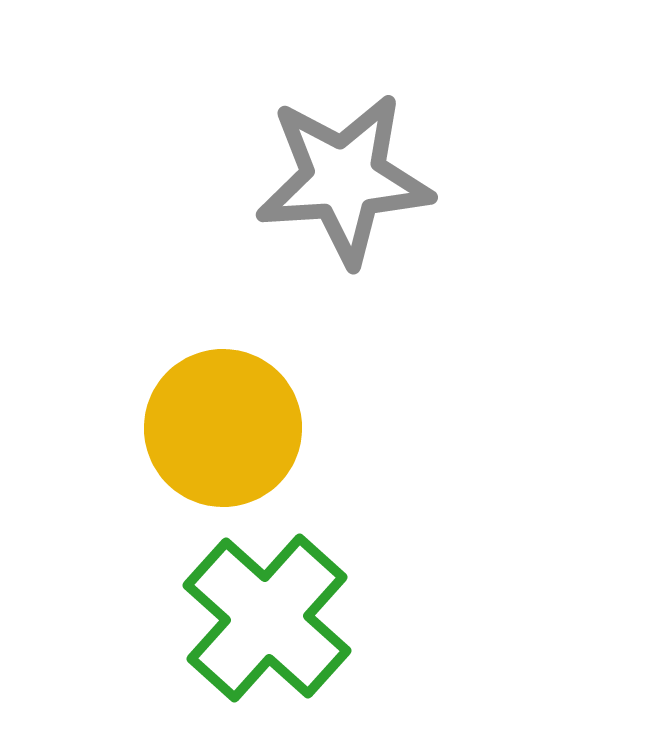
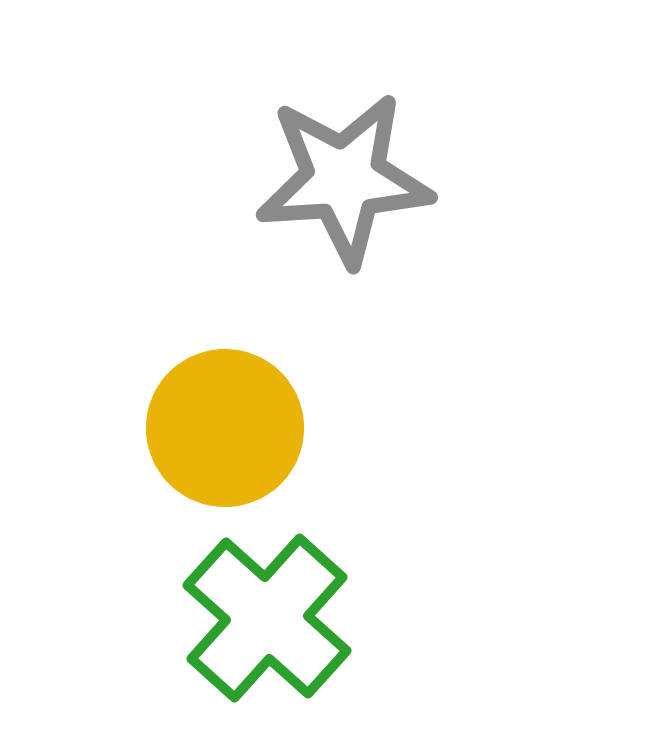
yellow circle: moved 2 px right
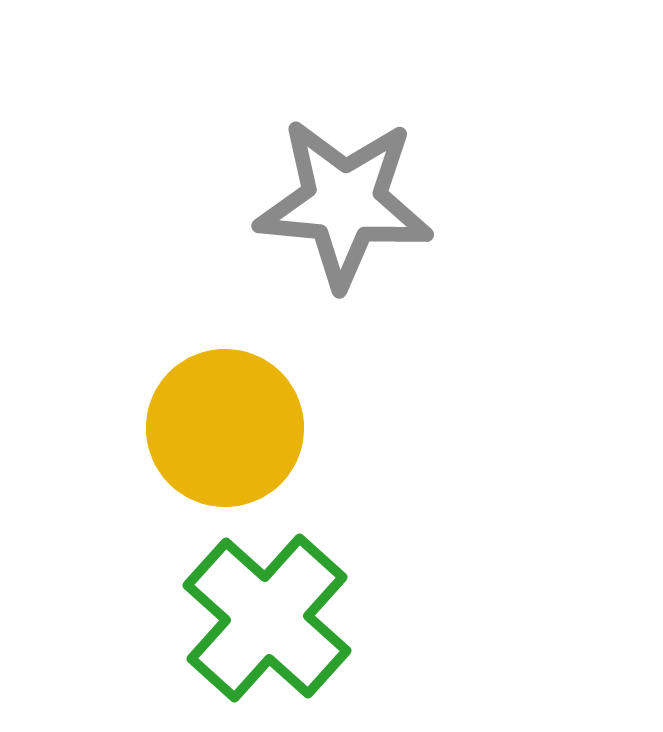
gray star: moved 24 px down; rotated 9 degrees clockwise
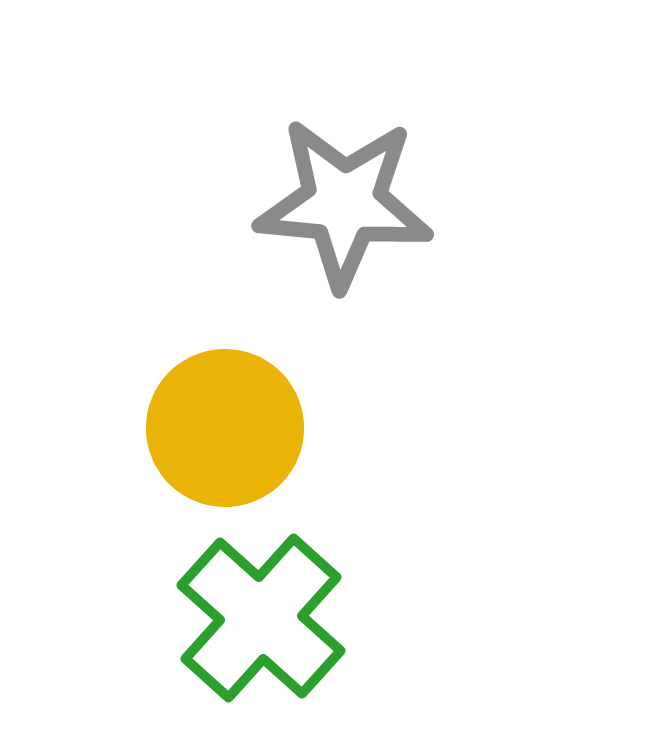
green cross: moved 6 px left
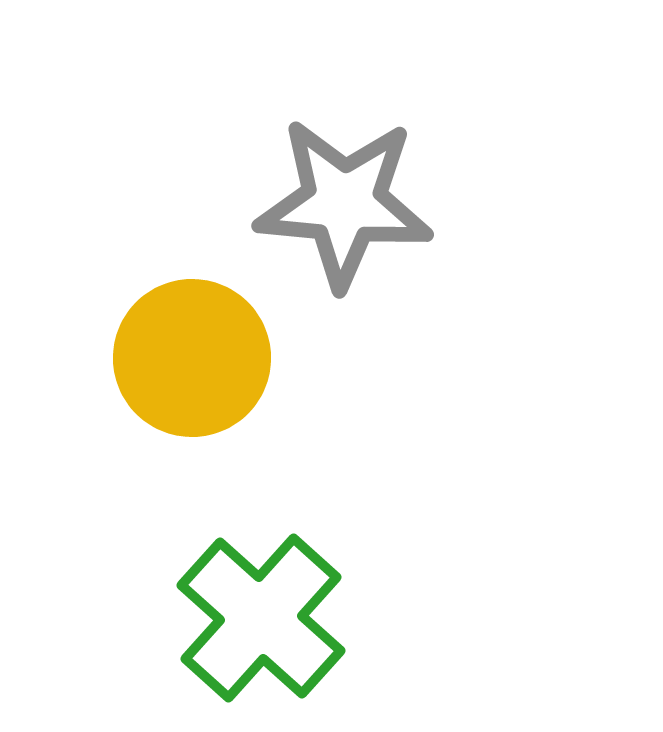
yellow circle: moved 33 px left, 70 px up
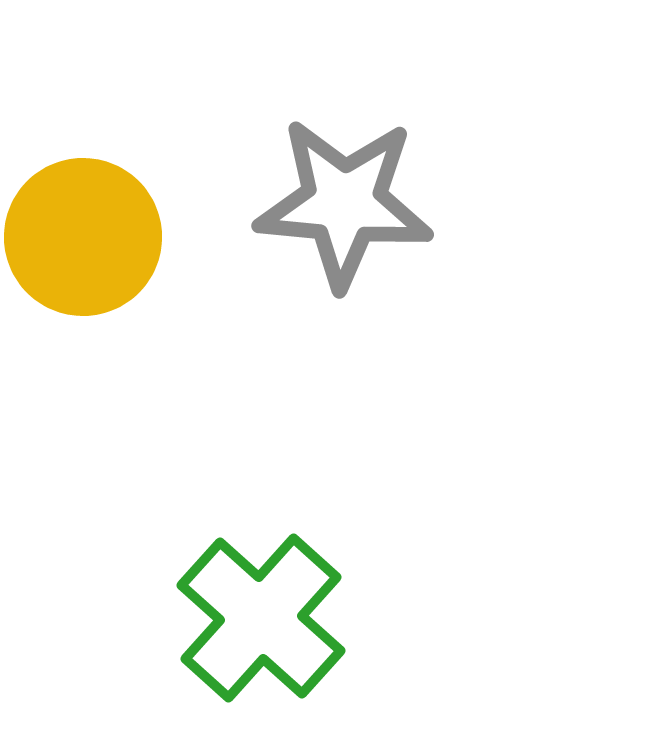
yellow circle: moved 109 px left, 121 px up
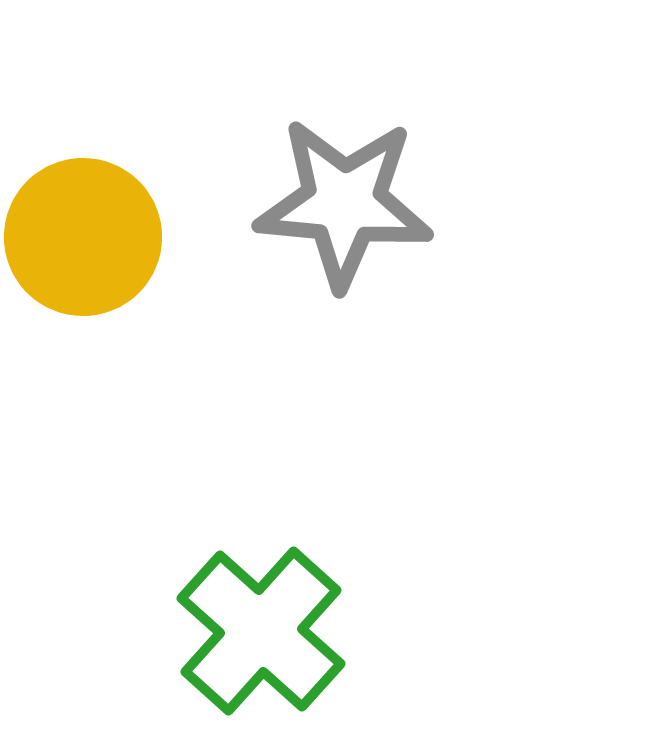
green cross: moved 13 px down
